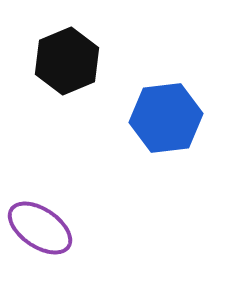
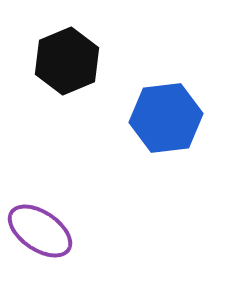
purple ellipse: moved 3 px down
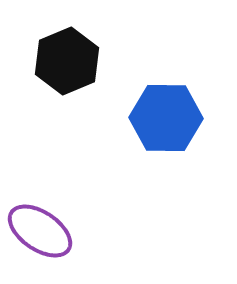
blue hexagon: rotated 8 degrees clockwise
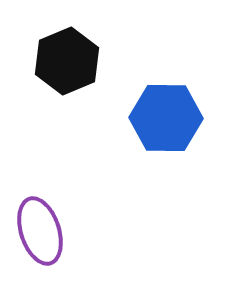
purple ellipse: rotated 38 degrees clockwise
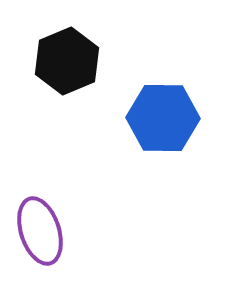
blue hexagon: moved 3 px left
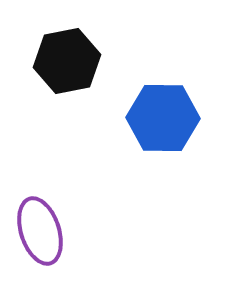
black hexagon: rotated 12 degrees clockwise
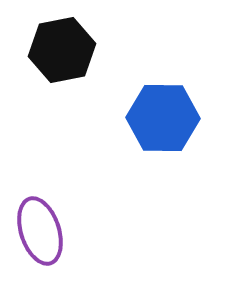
black hexagon: moved 5 px left, 11 px up
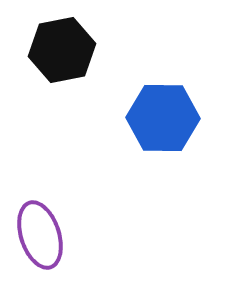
purple ellipse: moved 4 px down
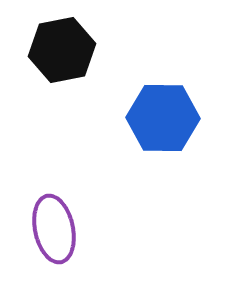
purple ellipse: moved 14 px right, 6 px up; rotated 6 degrees clockwise
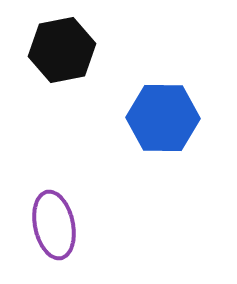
purple ellipse: moved 4 px up
